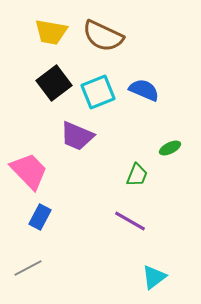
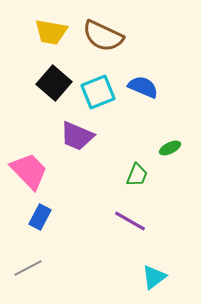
black square: rotated 12 degrees counterclockwise
blue semicircle: moved 1 px left, 3 px up
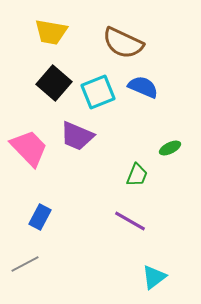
brown semicircle: moved 20 px right, 7 px down
pink trapezoid: moved 23 px up
gray line: moved 3 px left, 4 px up
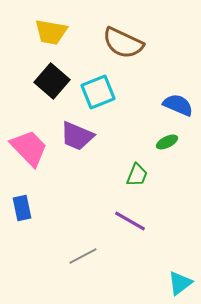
black square: moved 2 px left, 2 px up
blue semicircle: moved 35 px right, 18 px down
green ellipse: moved 3 px left, 6 px up
blue rectangle: moved 18 px left, 9 px up; rotated 40 degrees counterclockwise
gray line: moved 58 px right, 8 px up
cyan triangle: moved 26 px right, 6 px down
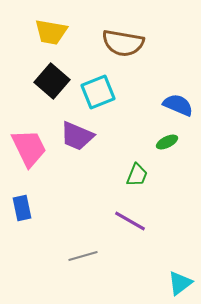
brown semicircle: rotated 15 degrees counterclockwise
pink trapezoid: rotated 18 degrees clockwise
gray line: rotated 12 degrees clockwise
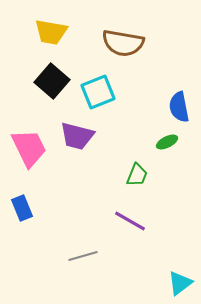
blue semicircle: moved 1 px right, 2 px down; rotated 124 degrees counterclockwise
purple trapezoid: rotated 9 degrees counterclockwise
blue rectangle: rotated 10 degrees counterclockwise
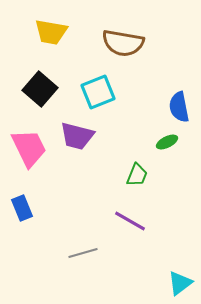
black square: moved 12 px left, 8 px down
gray line: moved 3 px up
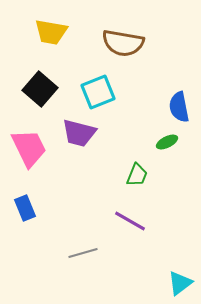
purple trapezoid: moved 2 px right, 3 px up
blue rectangle: moved 3 px right
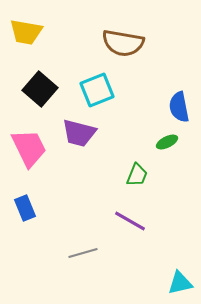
yellow trapezoid: moved 25 px left
cyan square: moved 1 px left, 2 px up
cyan triangle: rotated 24 degrees clockwise
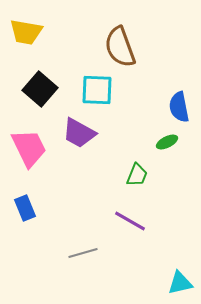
brown semicircle: moved 3 px left, 4 px down; rotated 60 degrees clockwise
cyan square: rotated 24 degrees clockwise
purple trapezoid: rotated 15 degrees clockwise
